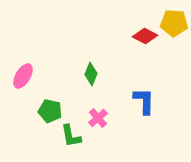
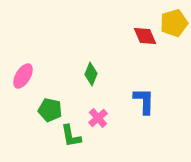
yellow pentagon: rotated 20 degrees counterclockwise
red diamond: rotated 40 degrees clockwise
green pentagon: moved 1 px up
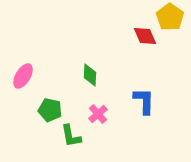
yellow pentagon: moved 4 px left, 6 px up; rotated 20 degrees counterclockwise
green diamond: moved 1 px left, 1 px down; rotated 20 degrees counterclockwise
pink cross: moved 4 px up
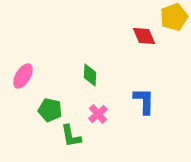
yellow pentagon: moved 4 px right; rotated 16 degrees clockwise
red diamond: moved 1 px left
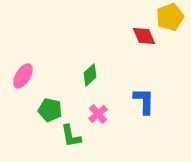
yellow pentagon: moved 4 px left
green diamond: rotated 45 degrees clockwise
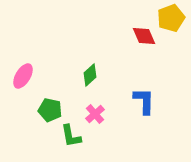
yellow pentagon: moved 1 px right, 1 px down
pink cross: moved 3 px left
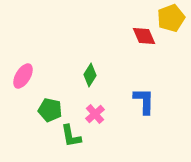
green diamond: rotated 15 degrees counterclockwise
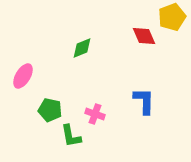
yellow pentagon: moved 1 px right, 1 px up
green diamond: moved 8 px left, 27 px up; rotated 35 degrees clockwise
pink cross: rotated 30 degrees counterclockwise
